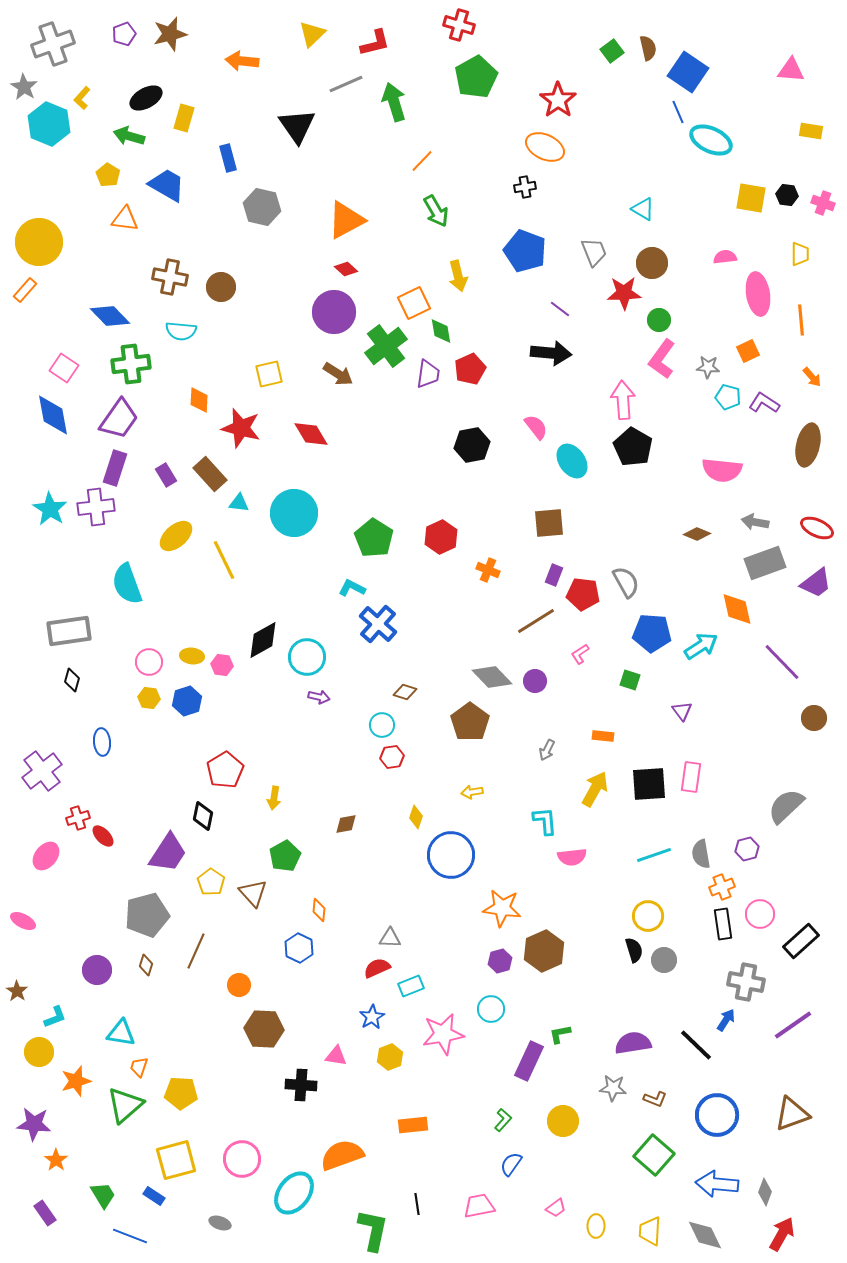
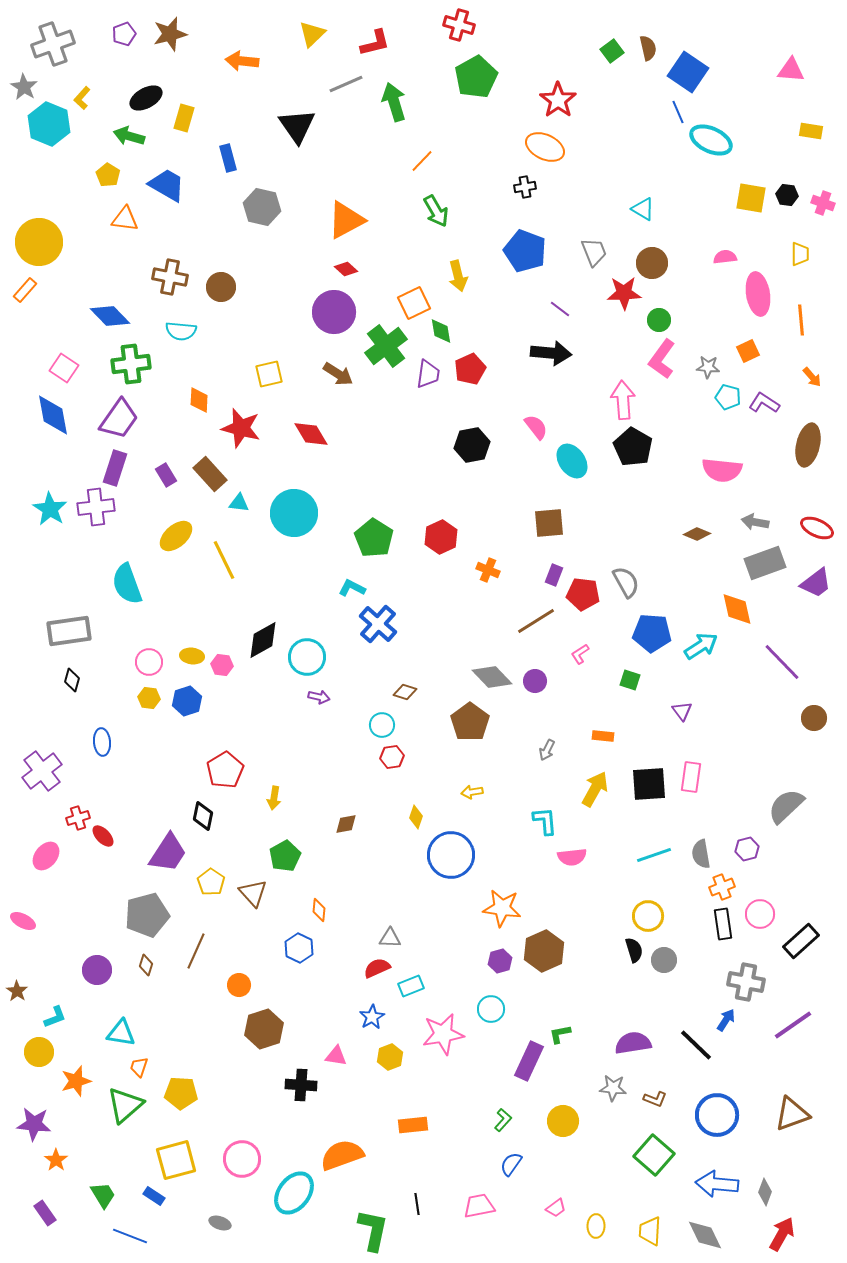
brown hexagon at (264, 1029): rotated 21 degrees counterclockwise
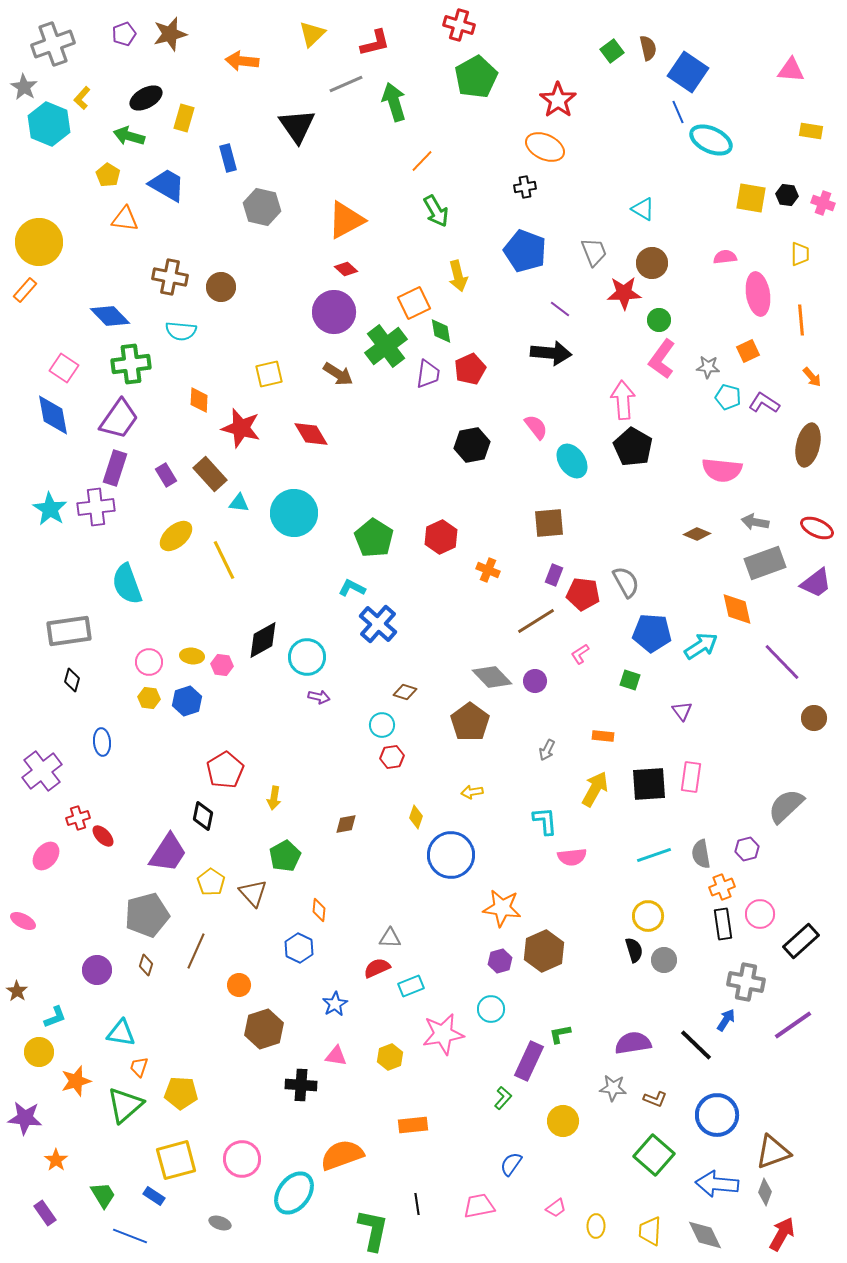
blue star at (372, 1017): moved 37 px left, 13 px up
brown triangle at (792, 1114): moved 19 px left, 38 px down
green L-shape at (503, 1120): moved 22 px up
purple star at (34, 1124): moved 9 px left, 6 px up
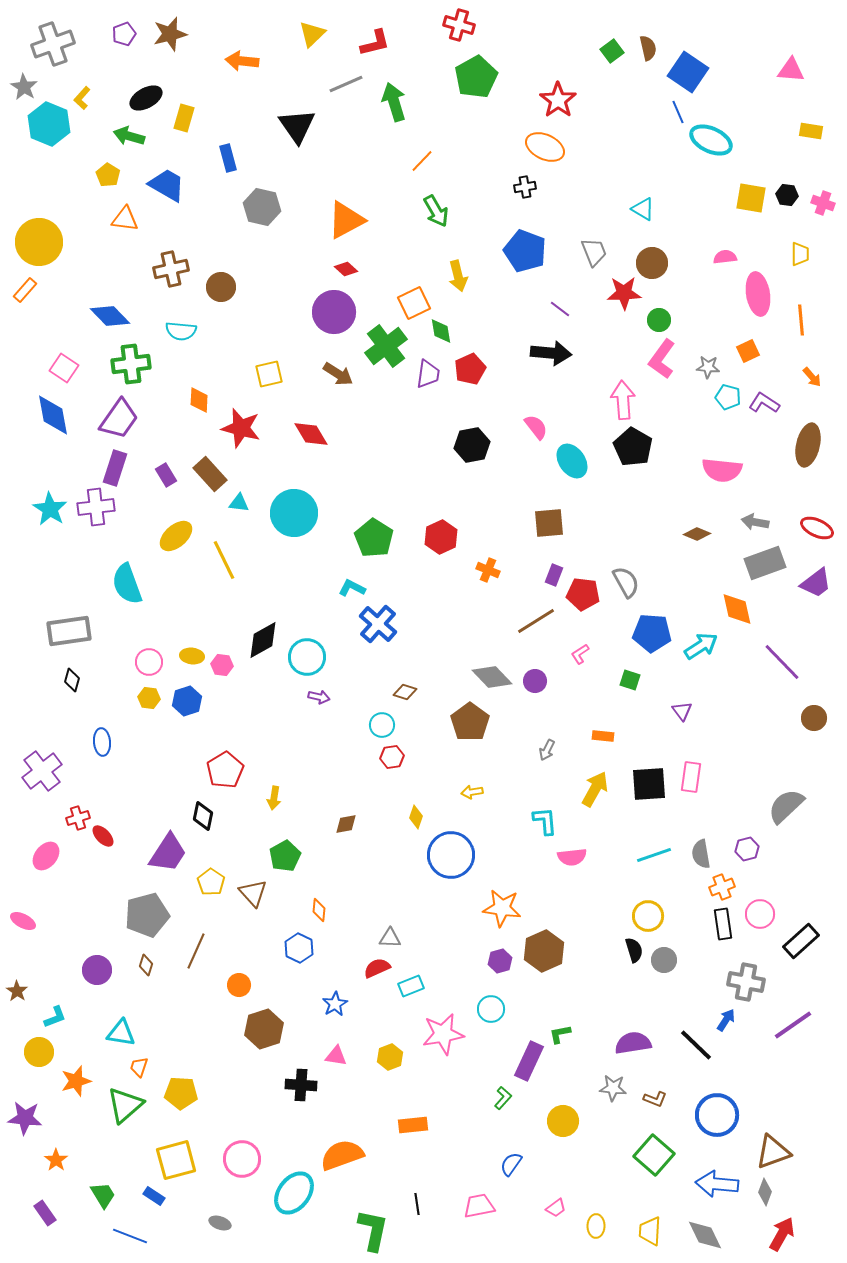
brown cross at (170, 277): moved 1 px right, 8 px up; rotated 24 degrees counterclockwise
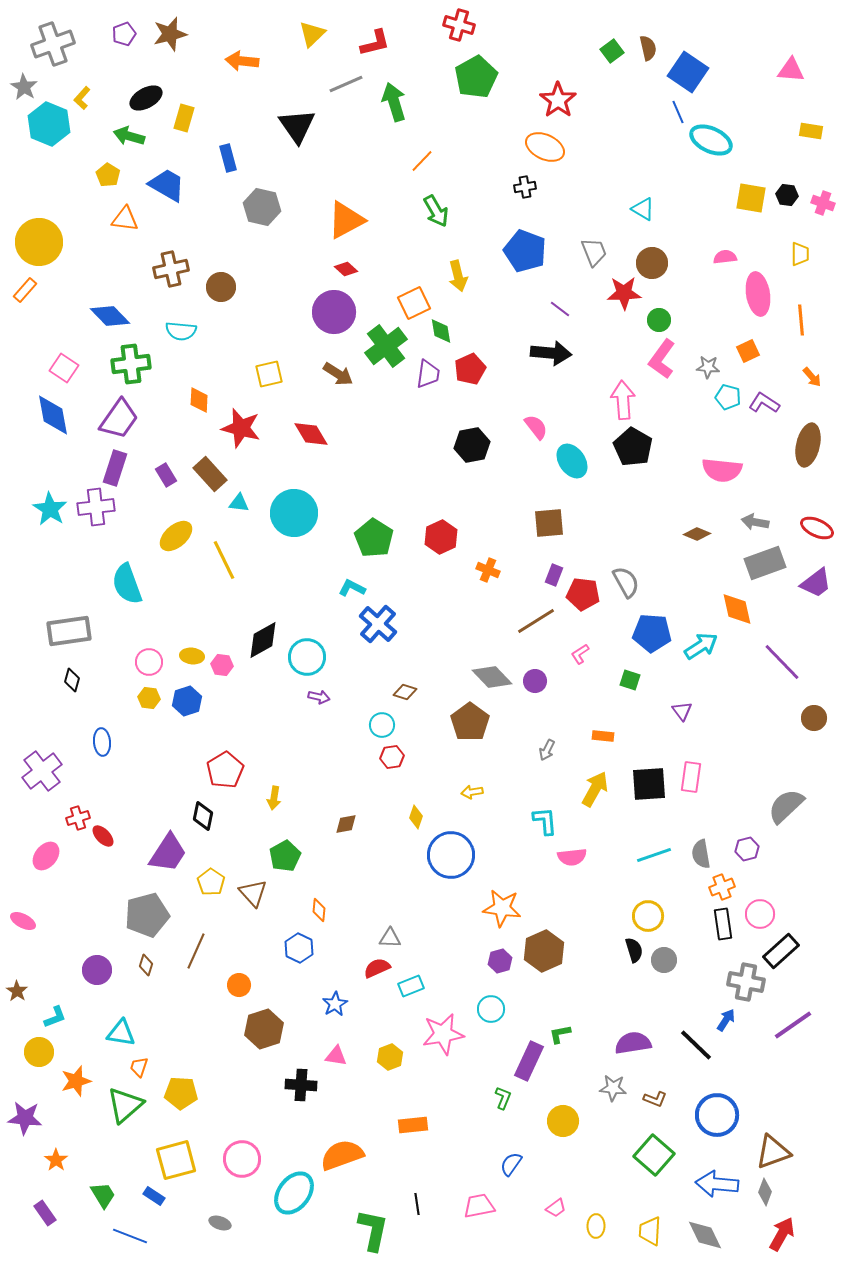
black rectangle at (801, 941): moved 20 px left, 10 px down
green L-shape at (503, 1098): rotated 20 degrees counterclockwise
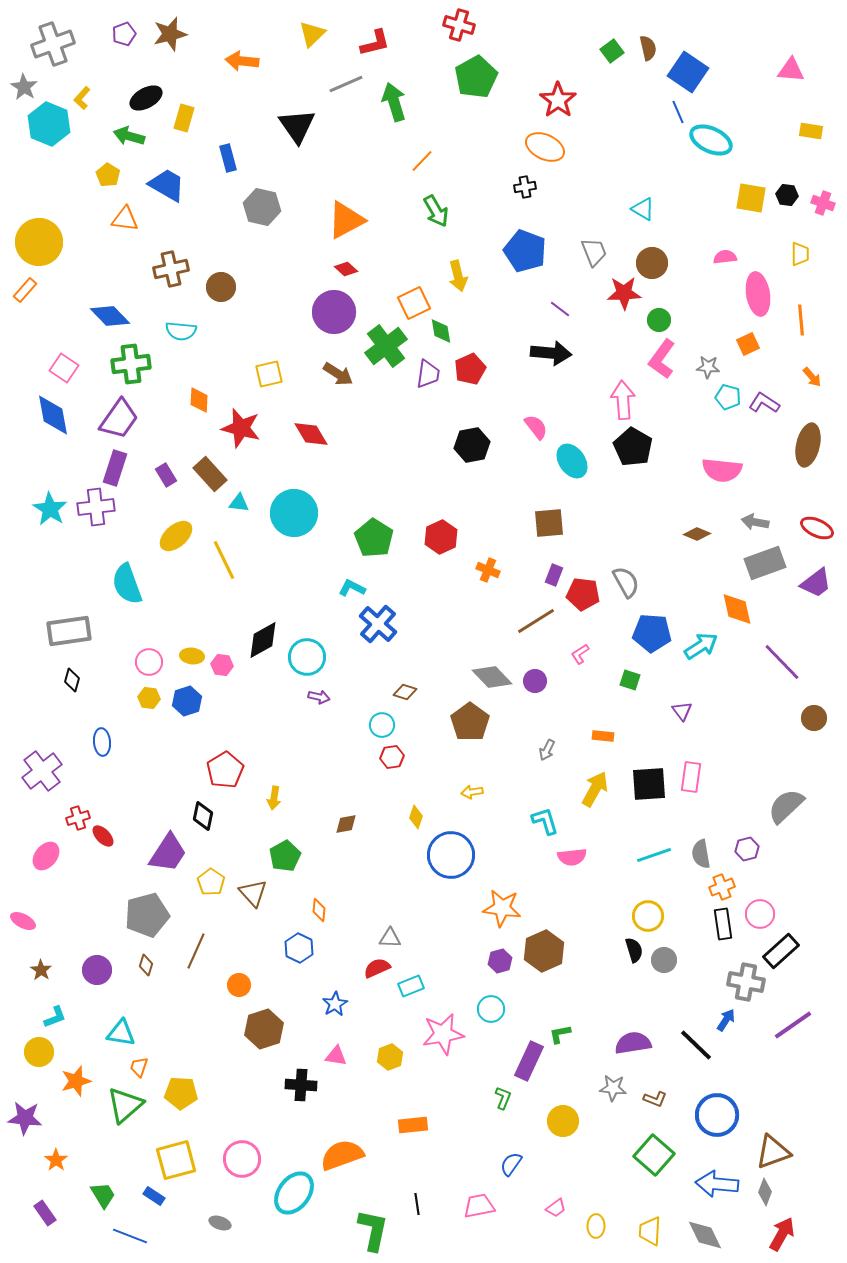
orange square at (748, 351): moved 7 px up
cyan L-shape at (545, 821): rotated 12 degrees counterclockwise
brown star at (17, 991): moved 24 px right, 21 px up
